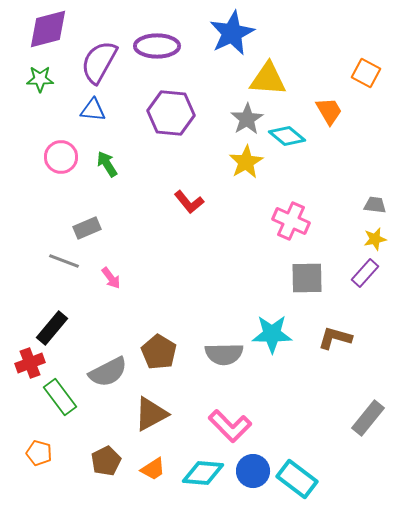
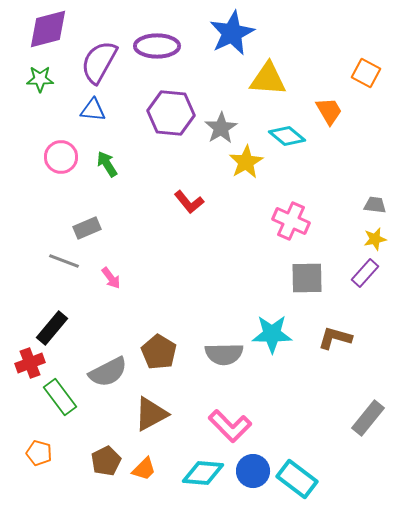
gray star at (247, 119): moved 26 px left, 9 px down
orange trapezoid at (153, 469): moved 9 px left; rotated 12 degrees counterclockwise
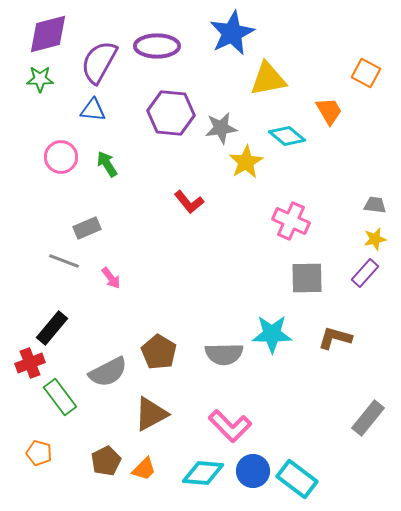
purple diamond at (48, 29): moved 5 px down
yellow triangle at (268, 79): rotated 15 degrees counterclockwise
gray star at (221, 128): rotated 24 degrees clockwise
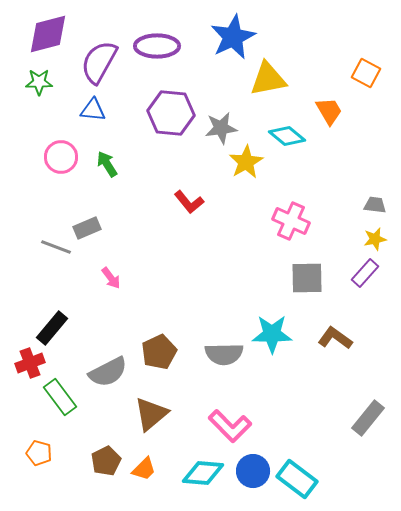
blue star at (232, 33): moved 1 px right, 4 px down
green star at (40, 79): moved 1 px left, 3 px down
gray line at (64, 261): moved 8 px left, 14 px up
brown L-shape at (335, 338): rotated 20 degrees clockwise
brown pentagon at (159, 352): rotated 16 degrees clockwise
brown triangle at (151, 414): rotated 12 degrees counterclockwise
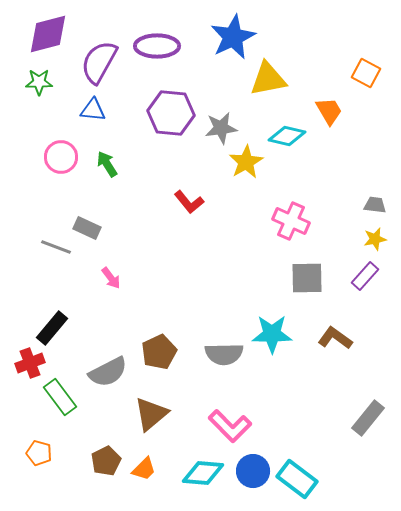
cyan diamond at (287, 136): rotated 27 degrees counterclockwise
gray rectangle at (87, 228): rotated 48 degrees clockwise
purple rectangle at (365, 273): moved 3 px down
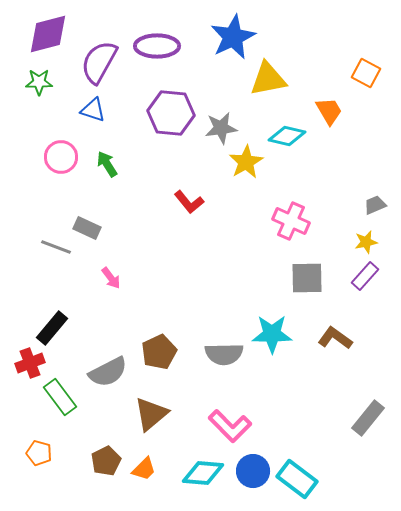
blue triangle at (93, 110): rotated 12 degrees clockwise
gray trapezoid at (375, 205): rotated 30 degrees counterclockwise
yellow star at (375, 239): moved 9 px left, 3 px down
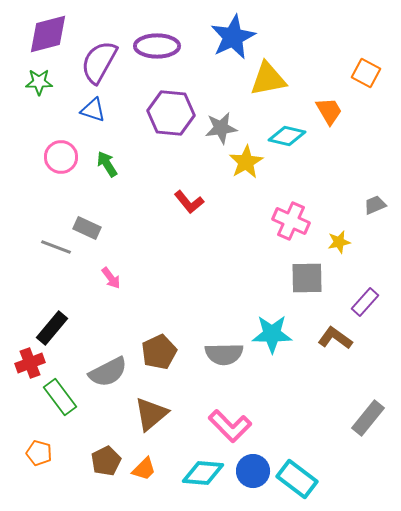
yellow star at (366, 242): moved 27 px left
purple rectangle at (365, 276): moved 26 px down
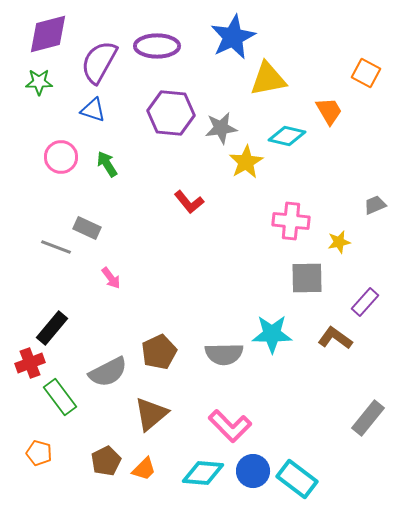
pink cross at (291, 221): rotated 18 degrees counterclockwise
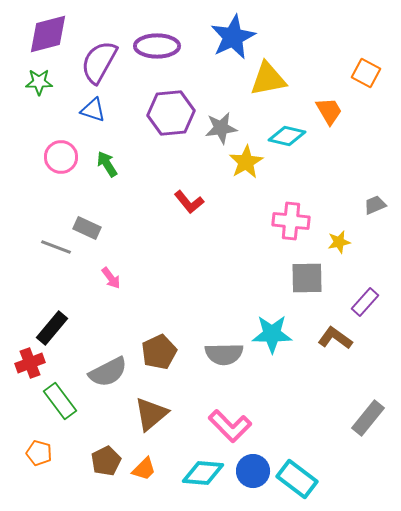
purple hexagon at (171, 113): rotated 12 degrees counterclockwise
green rectangle at (60, 397): moved 4 px down
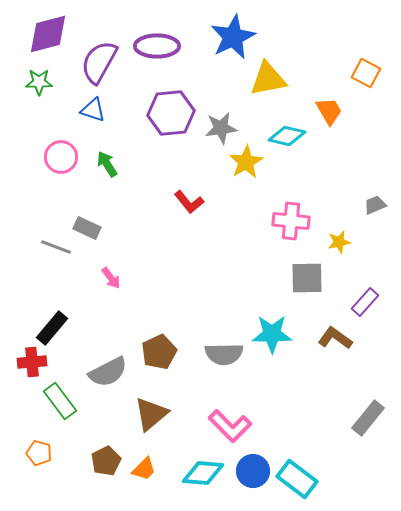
red cross at (30, 363): moved 2 px right, 1 px up; rotated 16 degrees clockwise
